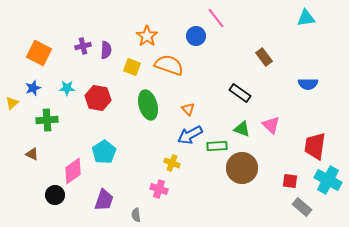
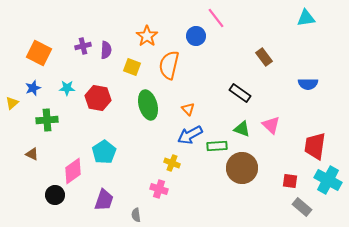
orange semicircle: rotated 96 degrees counterclockwise
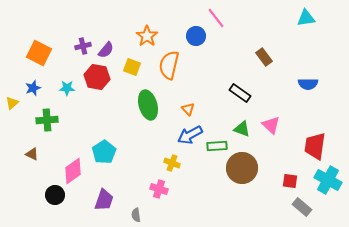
purple semicircle: rotated 36 degrees clockwise
red hexagon: moved 1 px left, 21 px up
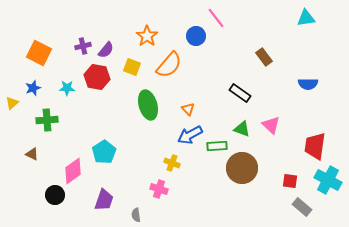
orange semicircle: rotated 152 degrees counterclockwise
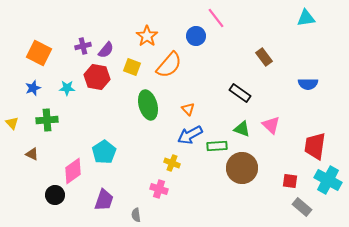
yellow triangle: moved 20 px down; rotated 32 degrees counterclockwise
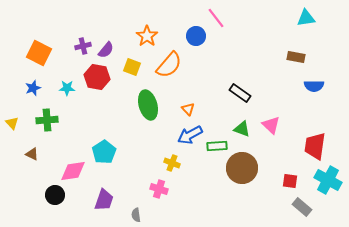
brown rectangle: moved 32 px right; rotated 42 degrees counterclockwise
blue semicircle: moved 6 px right, 2 px down
pink diamond: rotated 28 degrees clockwise
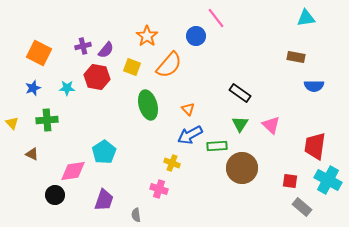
green triangle: moved 2 px left, 5 px up; rotated 42 degrees clockwise
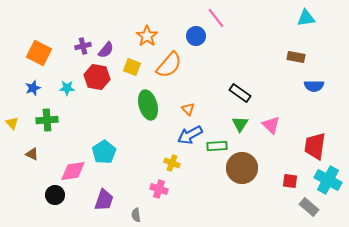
gray rectangle: moved 7 px right
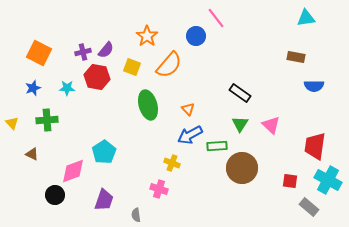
purple cross: moved 6 px down
pink diamond: rotated 12 degrees counterclockwise
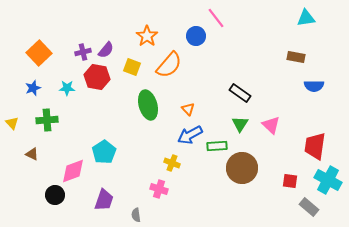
orange square: rotated 20 degrees clockwise
